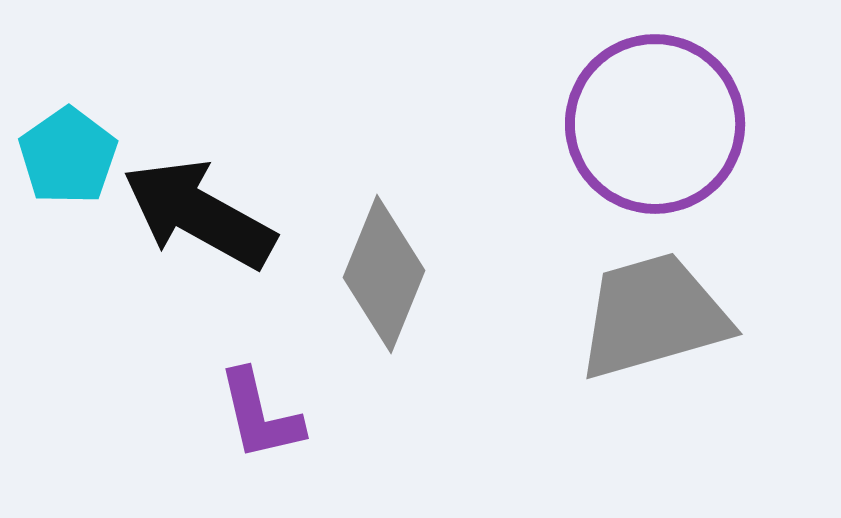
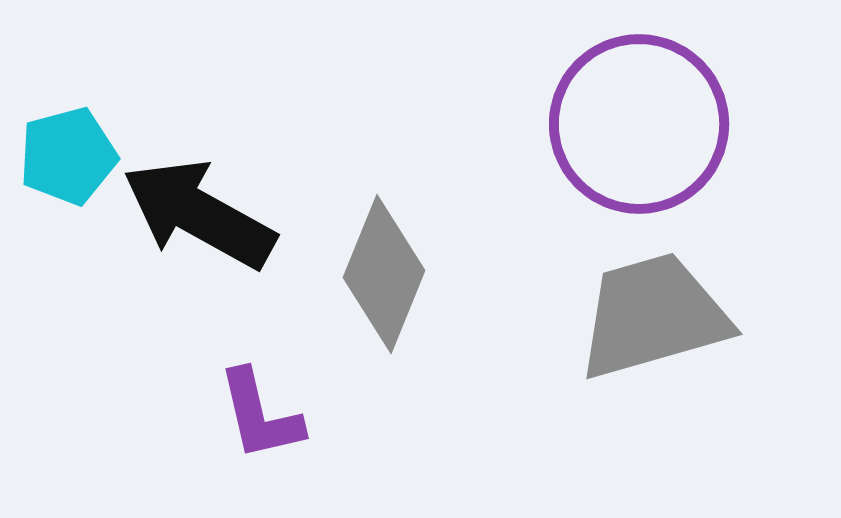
purple circle: moved 16 px left
cyan pentagon: rotated 20 degrees clockwise
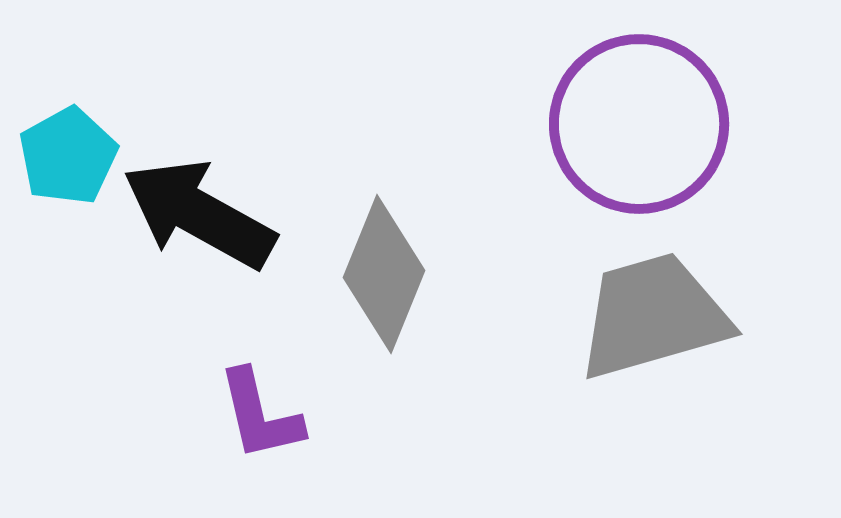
cyan pentagon: rotated 14 degrees counterclockwise
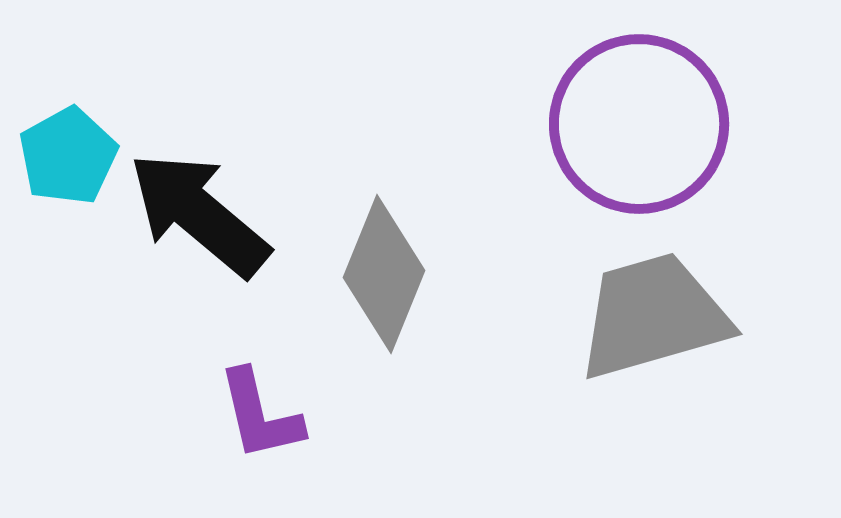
black arrow: rotated 11 degrees clockwise
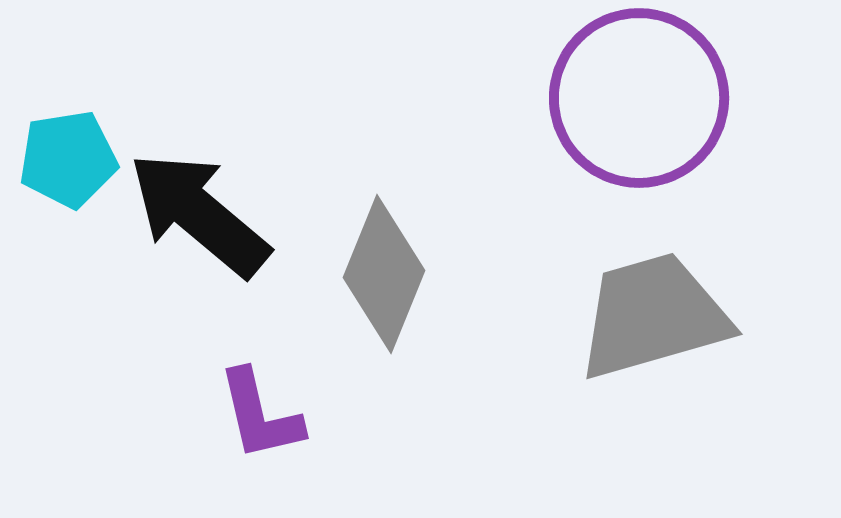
purple circle: moved 26 px up
cyan pentagon: moved 3 px down; rotated 20 degrees clockwise
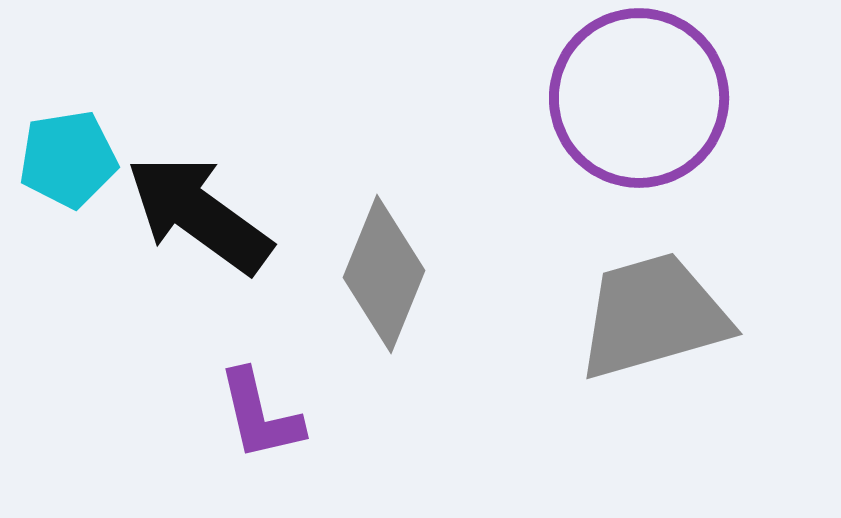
black arrow: rotated 4 degrees counterclockwise
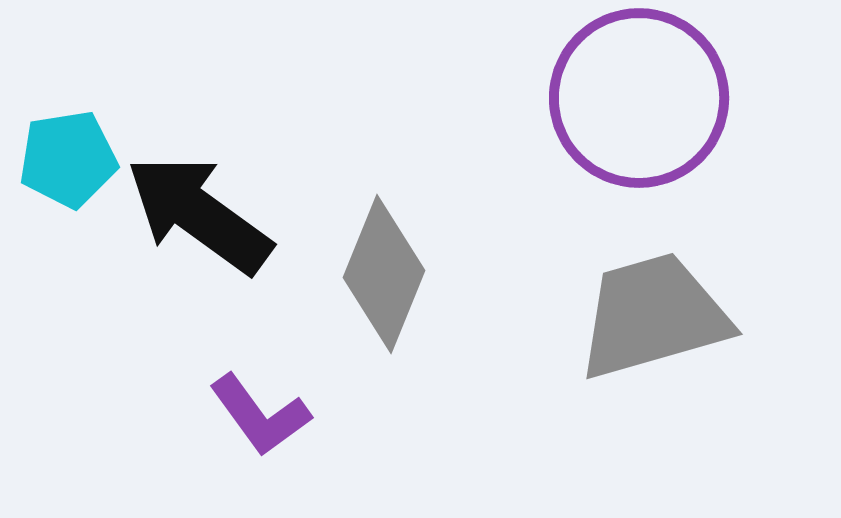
purple L-shape: rotated 23 degrees counterclockwise
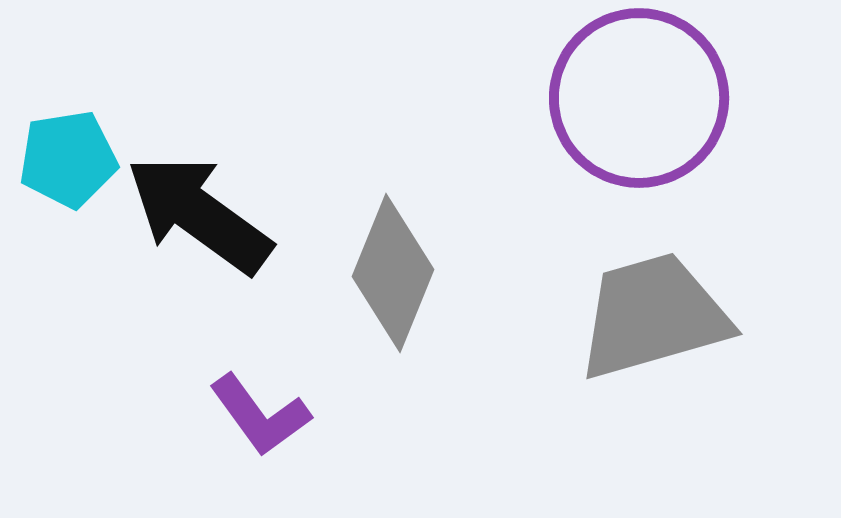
gray diamond: moved 9 px right, 1 px up
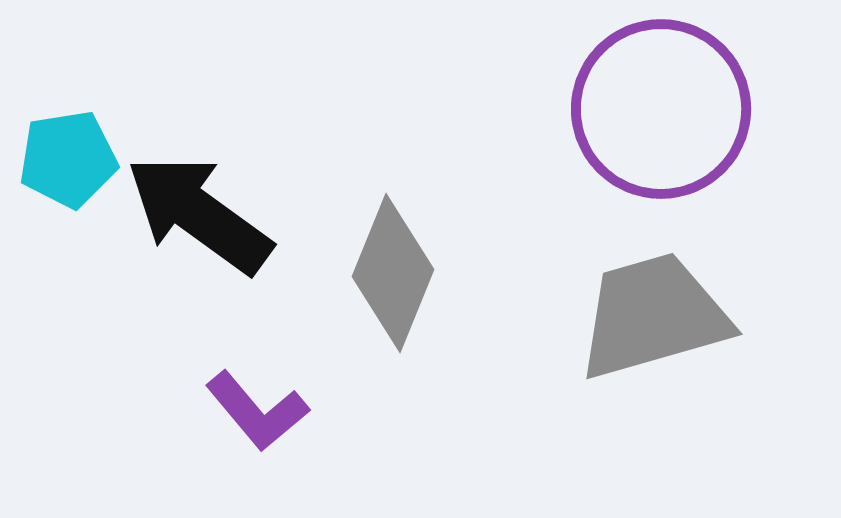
purple circle: moved 22 px right, 11 px down
purple L-shape: moved 3 px left, 4 px up; rotated 4 degrees counterclockwise
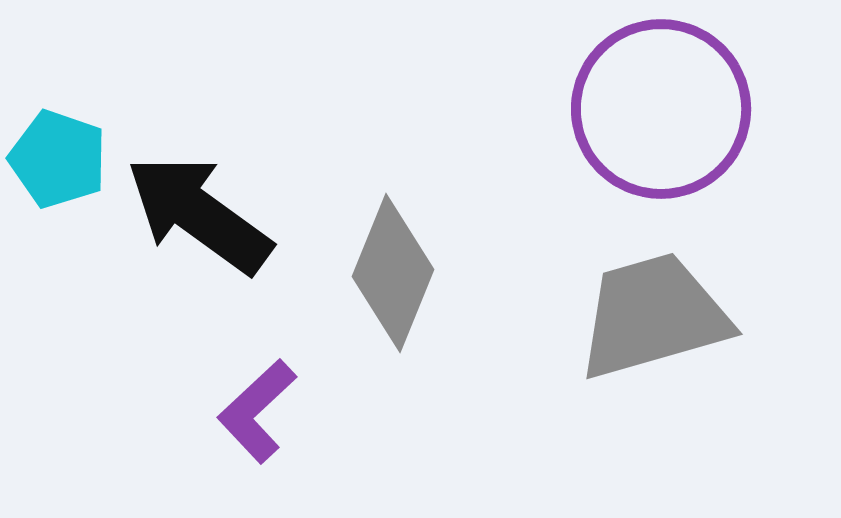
cyan pentagon: moved 10 px left; rotated 28 degrees clockwise
purple L-shape: rotated 87 degrees clockwise
